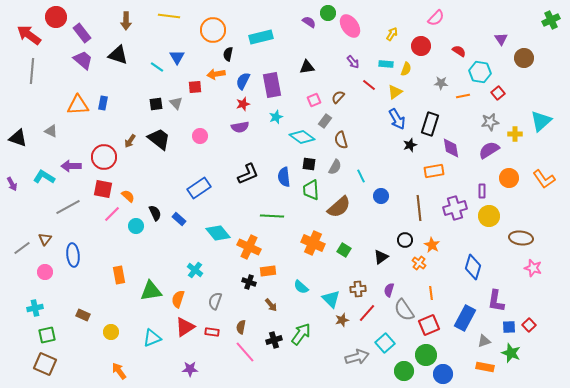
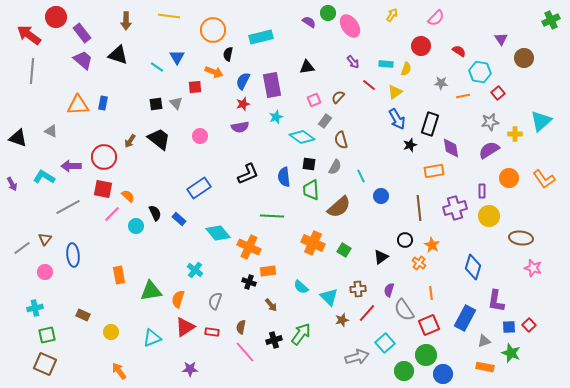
yellow arrow at (392, 34): moved 19 px up
orange arrow at (216, 74): moved 2 px left, 2 px up; rotated 150 degrees counterclockwise
cyan triangle at (331, 299): moved 2 px left, 2 px up
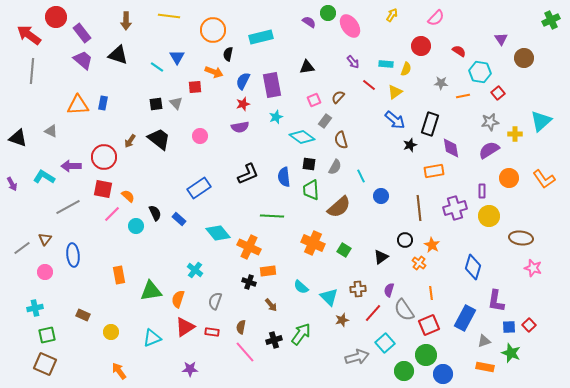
blue arrow at (397, 119): moved 2 px left, 1 px down; rotated 20 degrees counterclockwise
red line at (367, 313): moved 6 px right
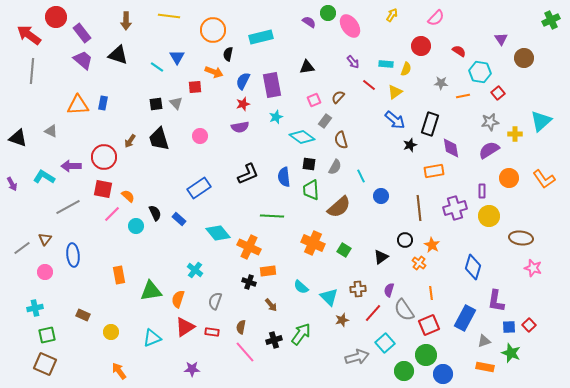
black trapezoid at (159, 139): rotated 145 degrees counterclockwise
purple star at (190, 369): moved 2 px right
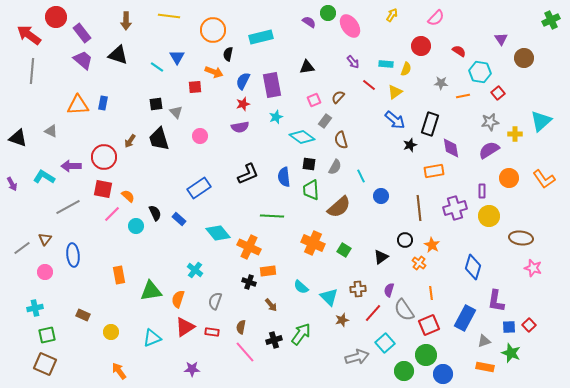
gray triangle at (176, 103): moved 9 px down
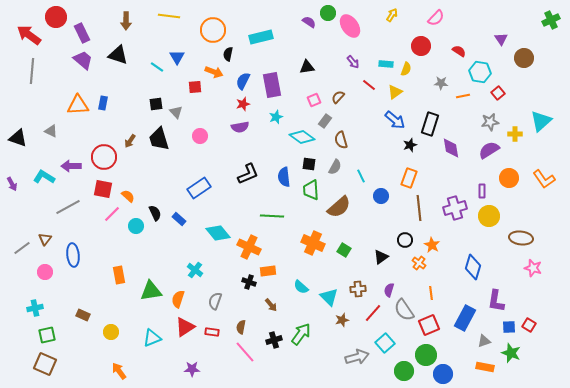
purple rectangle at (82, 33): rotated 12 degrees clockwise
orange rectangle at (434, 171): moved 25 px left, 7 px down; rotated 60 degrees counterclockwise
red square at (529, 325): rotated 16 degrees counterclockwise
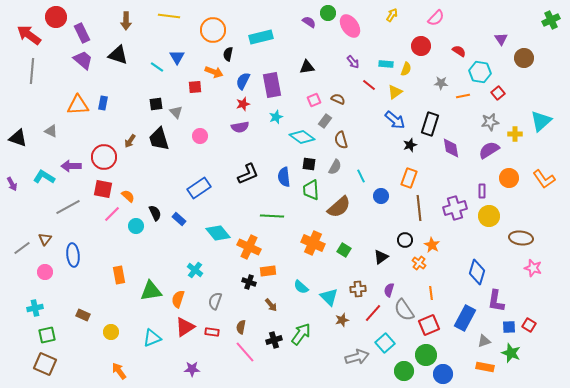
brown semicircle at (338, 97): moved 2 px down; rotated 72 degrees clockwise
blue diamond at (473, 267): moved 4 px right, 5 px down
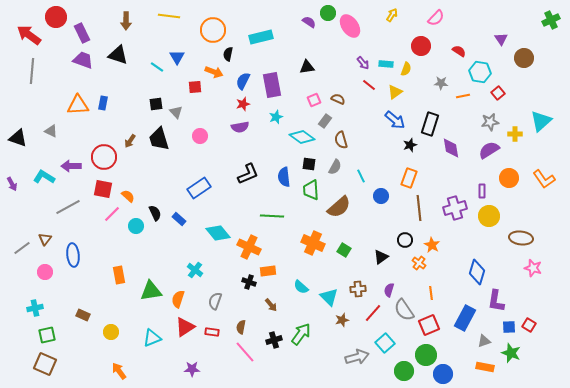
purple trapezoid at (83, 60): rotated 20 degrees counterclockwise
purple arrow at (353, 62): moved 10 px right, 1 px down
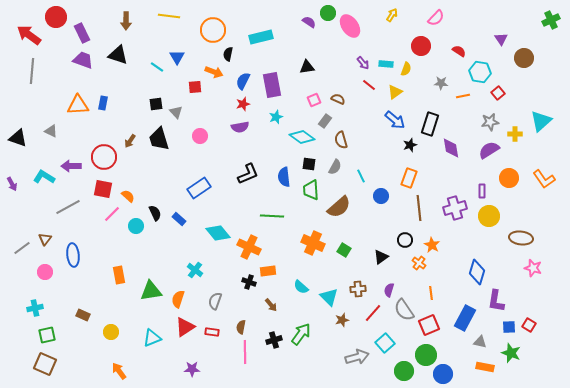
gray triangle at (484, 341): moved 4 px left, 1 px down; rotated 32 degrees clockwise
pink line at (245, 352): rotated 40 degrees clockwise
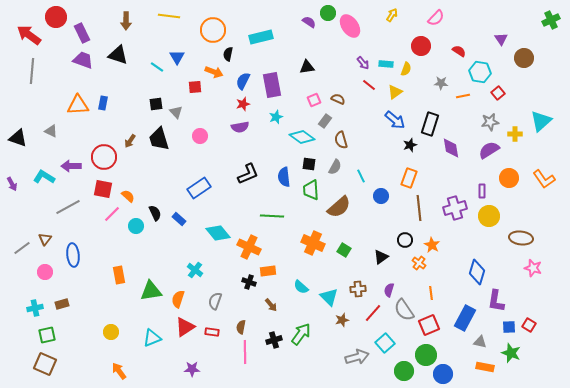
brown rectangle at (83, 315): moved 21 px left, 11 px up; rotated 40 degrees counterclockwise
